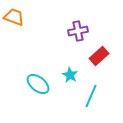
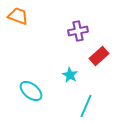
orange trapezoid: moved 4 px right, 1 px up
cyan ellipse: moved 7 px left, 7 px down
cyan line: moved 5 px left, 10 px down
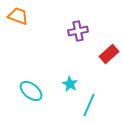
red rectangle: moved 10 px right, 2 px up
cyan star: moved 9 px down
cyan line: moved 3 px right, 1 px up
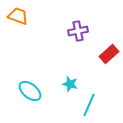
cyan star: rotated 14 degrees counterclockwise
cyan ellipse: moved 1 px left
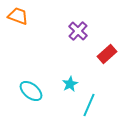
purple cross: rotated 36 degrees counterclockwise
red rectangle: moved 2 px left
cyan star: rotated 28 degrees clockwise
cyan ellipse: moved 1 px right
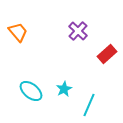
orange trapezoid: moved 16 px down; rotated 30 degrees clockwise
cyan star: moved 6 px left, 5 px down
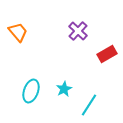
red rectangle: rotated 12 degrees clockwise
cyan ellipse: rotated 70 degrees clockwise
cyan line: rotated 10 degrees clockwise
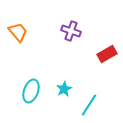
purple cross: moved 7 px left; rotated 24 degrees counterclockwise
